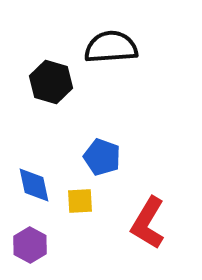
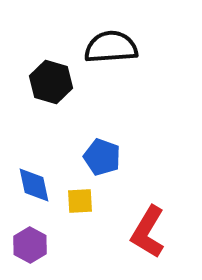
red L-shape: moved 9 px down
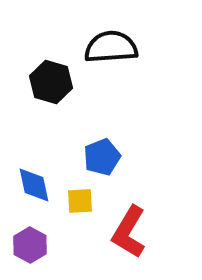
blue pentagon: rotated 30 degrees clockwise
red L-shape: moved 19 px left
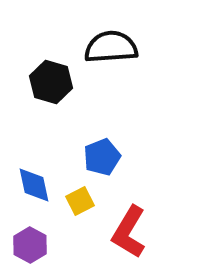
yellow square: rotated 24 degrees counterclockwise
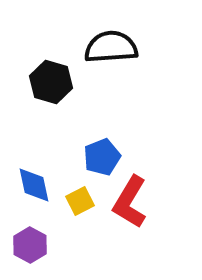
red L-shape: moved 1 px right, 30 px up
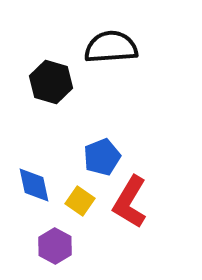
yellow square: rotated 28 degrees counterclockwise
purple hexagon: moved 25 px right, 1 px down
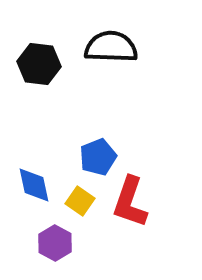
black semicircle: rotated 6 degrees clockwise
black hexagon: moved 12 px left, 18 px up; rotated 9 degrees counterclockwise
blue pentagon: moved 4 px left
red L-shape: rotated 12 degrees counterclockwise
purple hexagon: moved 3 px up
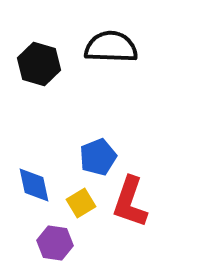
black hexagon: rotated 9 degrees clockwise
yellow square: moved 1 px right, 2 px down; rotated 24 degrees clockwise
purple hexagon: rotated 20 degrees counterclockwise
